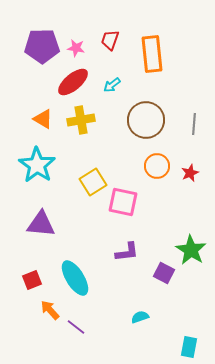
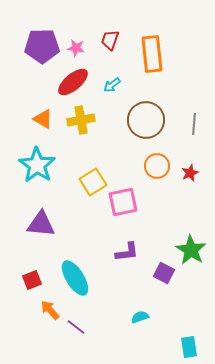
pink square: rotated 24 degrees counterclockwise
cyan rectangle: rotated 20 degrees counterclockwise
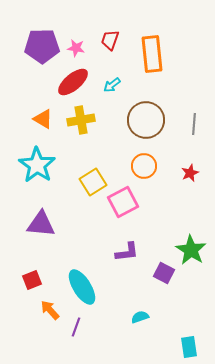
orange circle: moved 13 px left
pink square: rotated 16 degrees counterclockwise
cyan ellipse: moved 7 px right, 9 px down
purple line: rotated 72 degrees clockwise
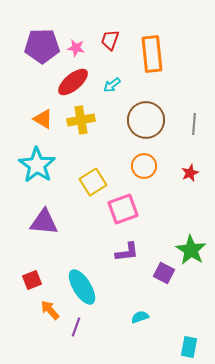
pink square: moved 7 px down; rotated 8 degrees clockwise
purple triangle: moved 3 px right, 2 px up
cyan rectangle: rotated 20 degrees clockwise
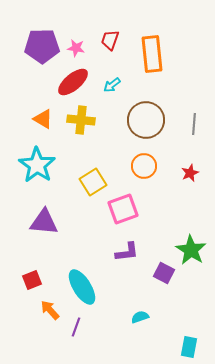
yellow cross: rotated 16 degrees clockwise
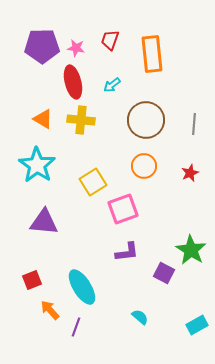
red ellipse: rotated 64 degrees counterclockwise
cyan semicircle: rotated 60 degrees clockwise
cyan rectangle: moved 8 px right, 22 px up; rotated 50 degrees clockwise
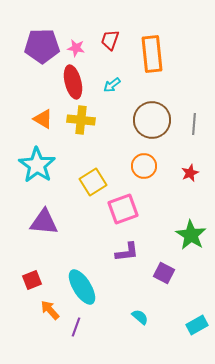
brown circle: moved 6 px right
green star: moved 15 px up
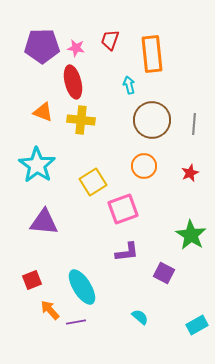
cyan arrow: moved 17 px right; rotated 114 degrees clockwise
orange triangle: moved 7 px up; rotated 10 degrees counterclockwise
purple line: moved 5 px up; rotated 60 degrees clockwise
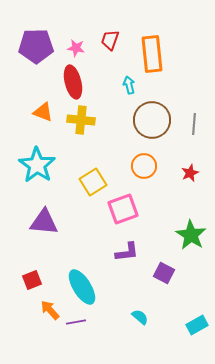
purple pentagon: moved 6 px left
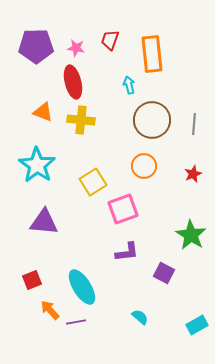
red star: moved 3 px right, 1 px down
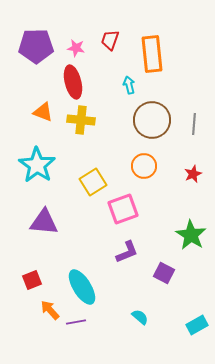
purple L-shape: rotated 15 degrees counterclockwise
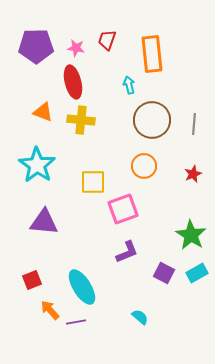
red trapezoid: moved 3 px left
yellow square: rotated 32 degrees clockwise
cyan rectangle: moved 52 px up
